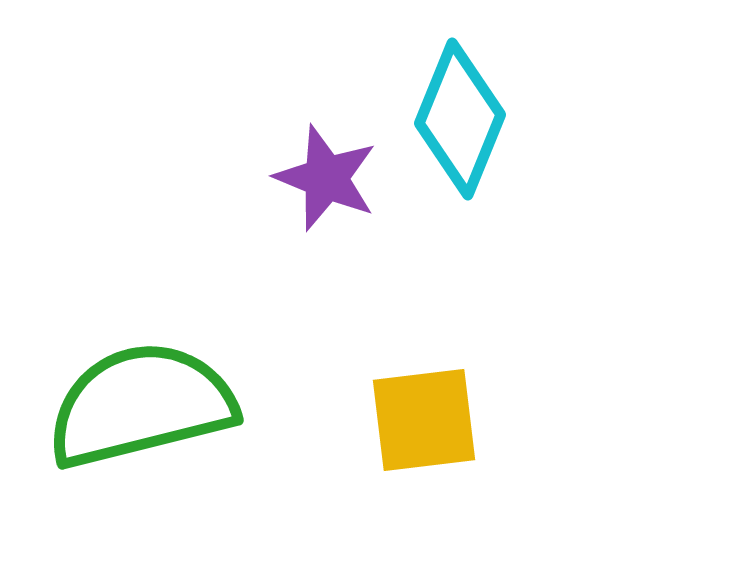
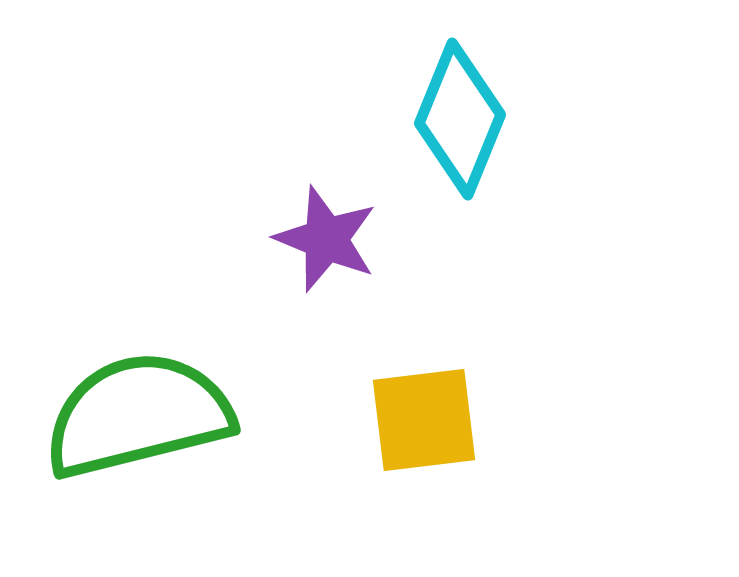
purple star: moved 61 px down
green semicircle: moved 3 px left, 10 px down
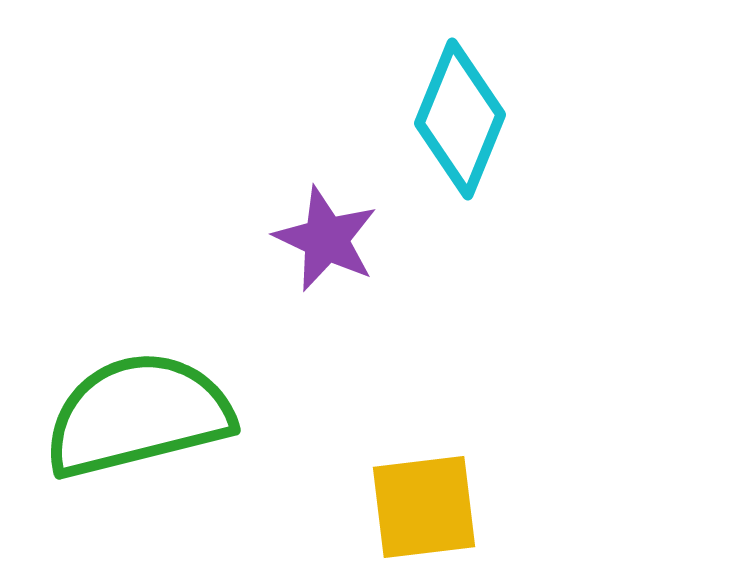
purple star: rotated 3 degrees clockwise
yellow square: moved 87 px down
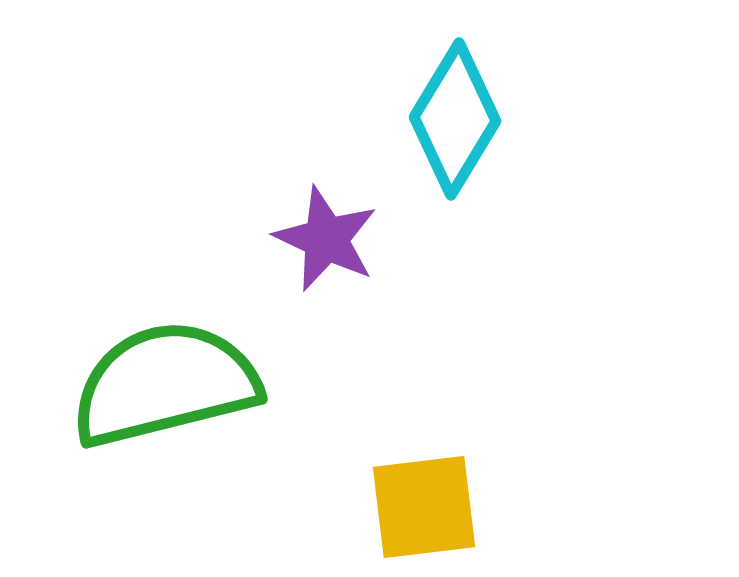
cyan diamond: moved 5 px left; rotated 9 degrees clockwise
green semicircle: moved 27 px right, 31 px up
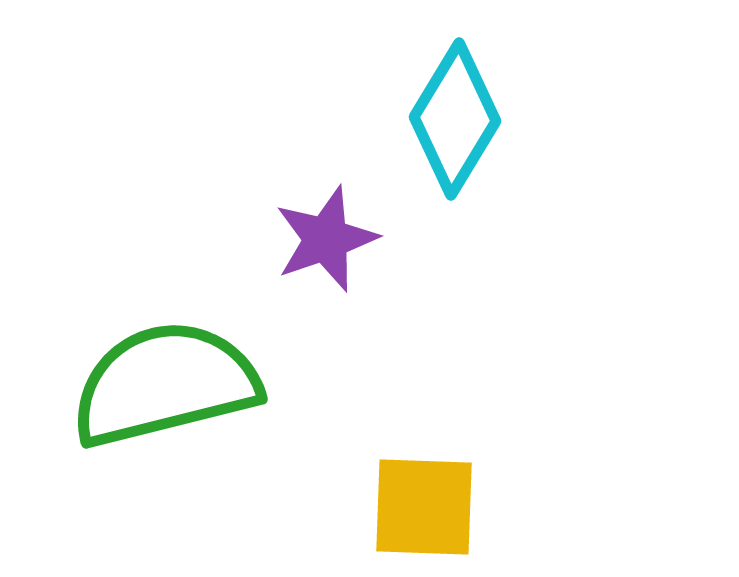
purple star: rotated 28 degrees clockwise
yellow square: rotated 9 degrees clockwise
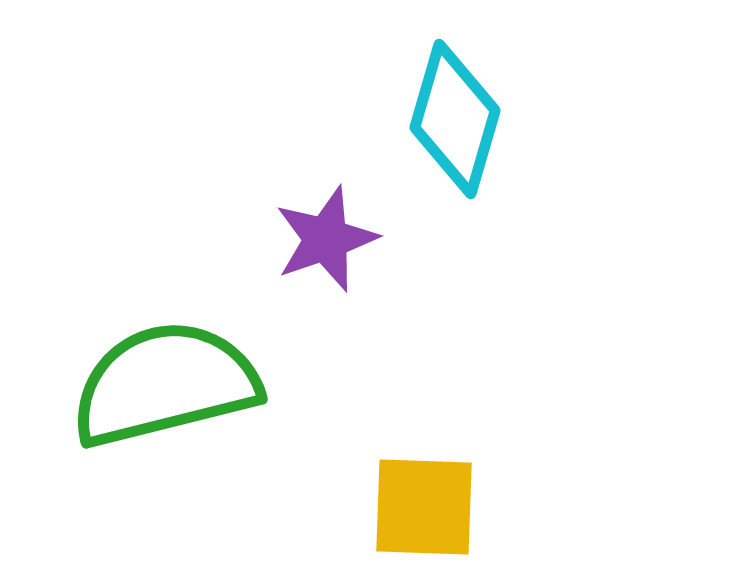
cyan diamond: rotated 15 degrees counterclockwise
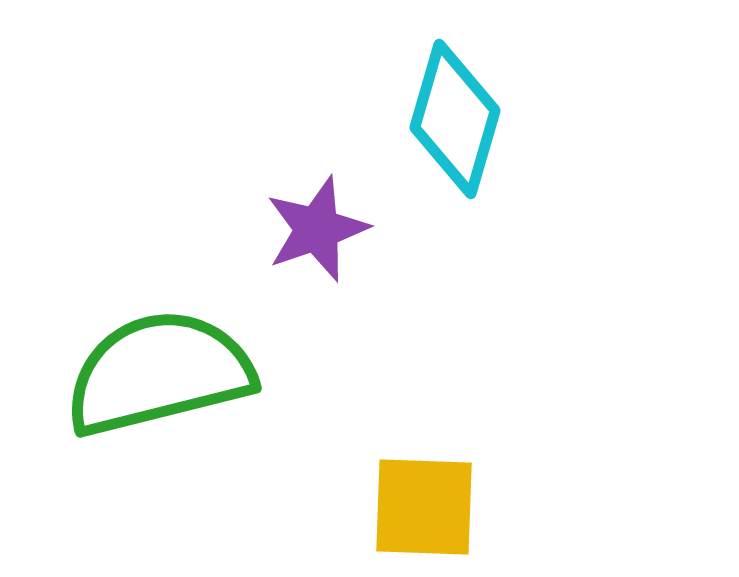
purple star: moved 9 px left, 10 px up
green semicircle: moved 6 px left, 11 px up
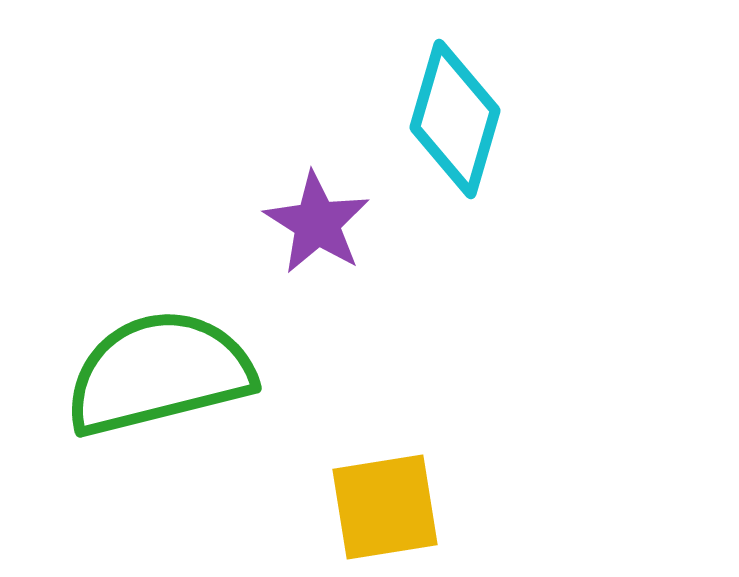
purple star: moved 6 px up; rotated 21 degrees counterclockwise
yellow square: moved 39 px left; rotated 11 degrees counterclockwise
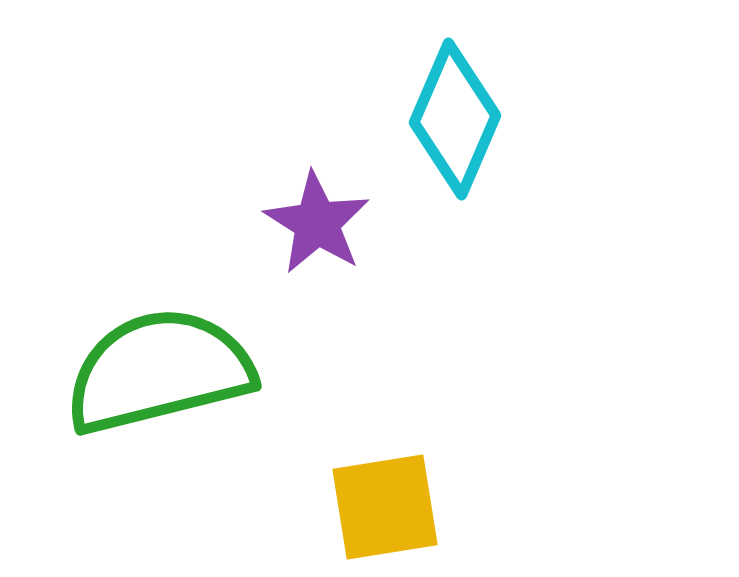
cyan diamond: rotated 7 degrees clockwise
green semicircle: moved 2 px up
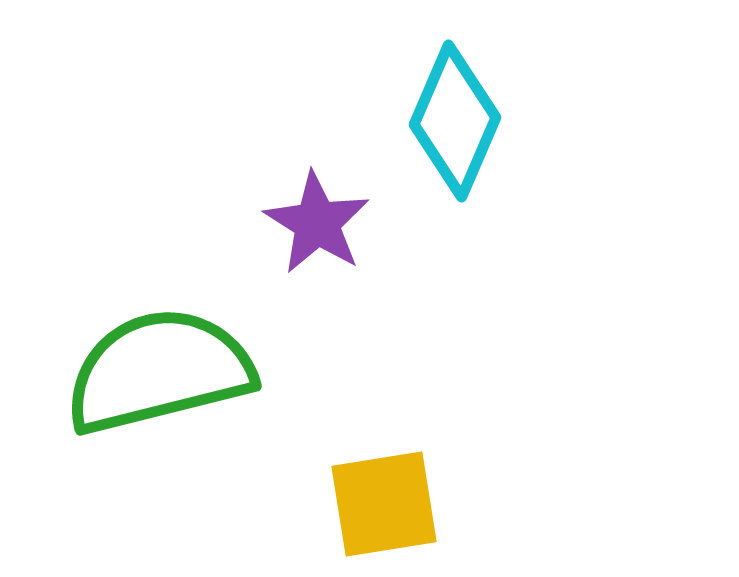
cyan diamond: moved 2 px down
yellow square: moved 1 px left, 3 px up
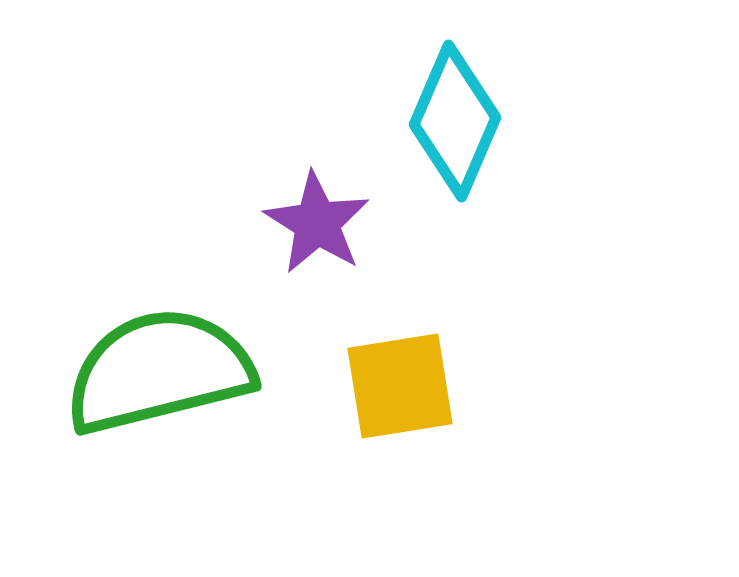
yellow square: moved 16 px right, 118 px up
